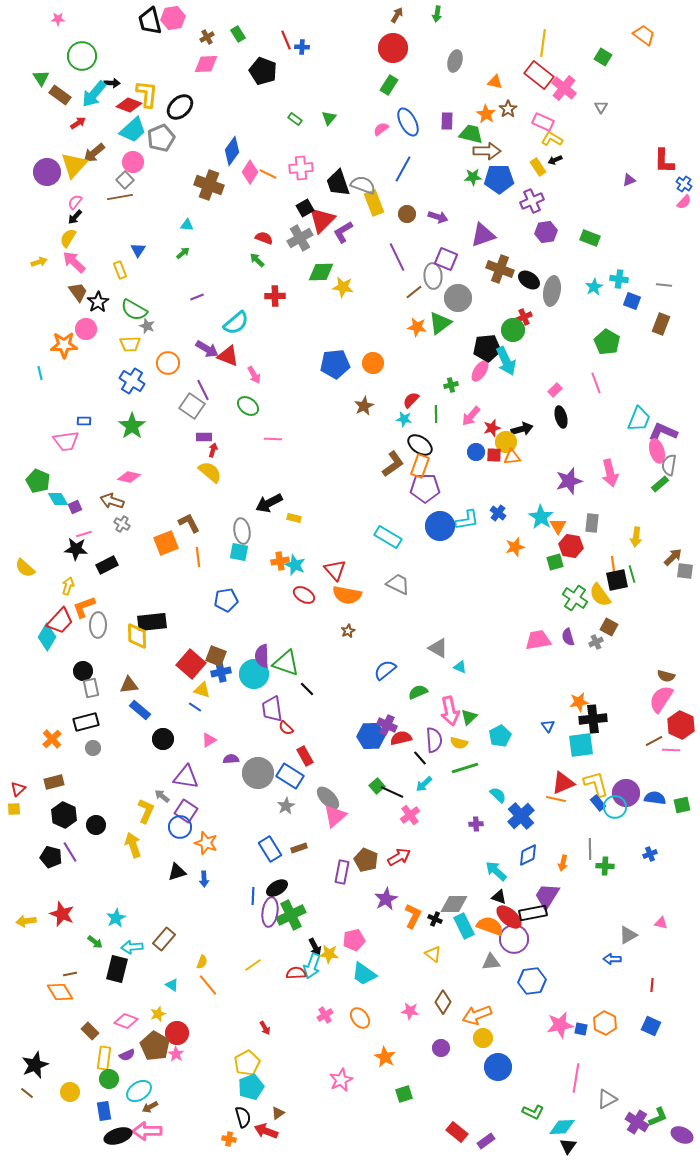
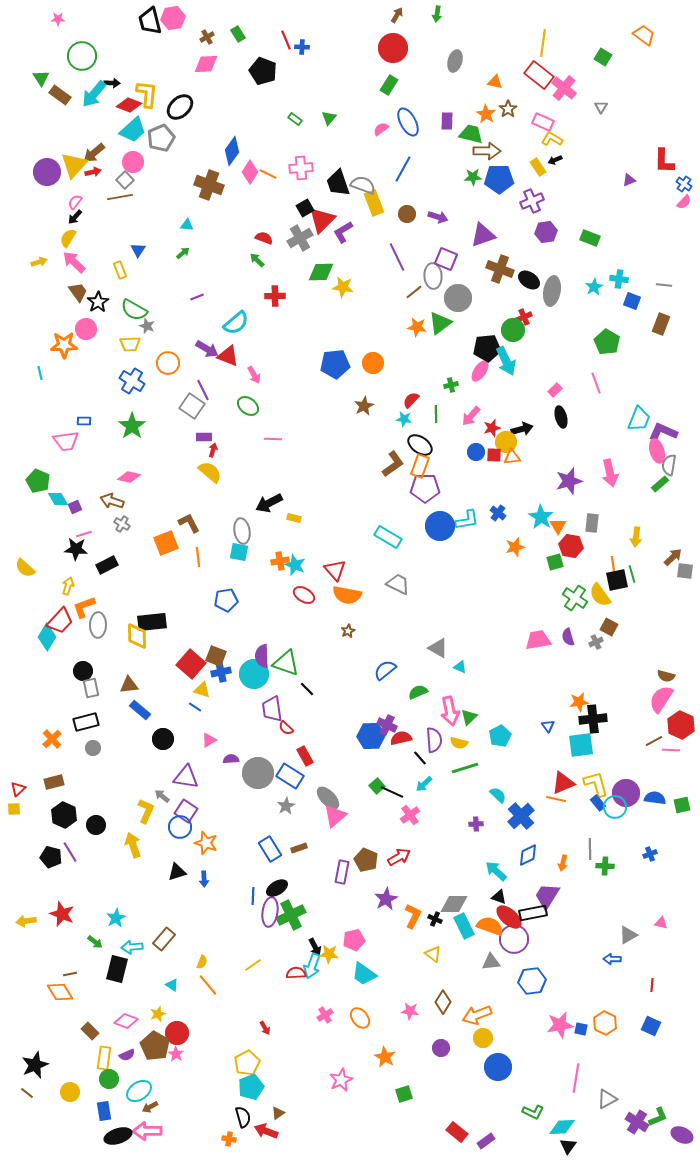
red arrow at (78, 123): moved 15 px right, 49 px down; rotated 21 degrees clockwise
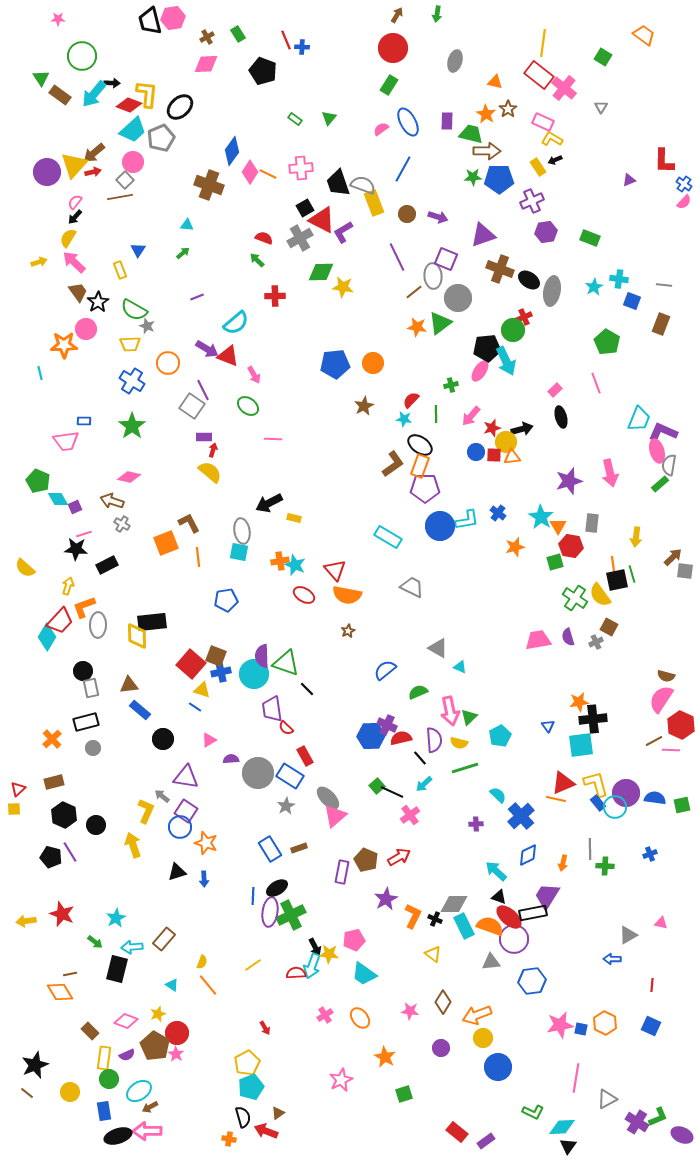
red triangle at (322, 220): rotated 48 degrees counterclockwise
gray trapezoid at (398, 584): moved 14 px right, 3 px down
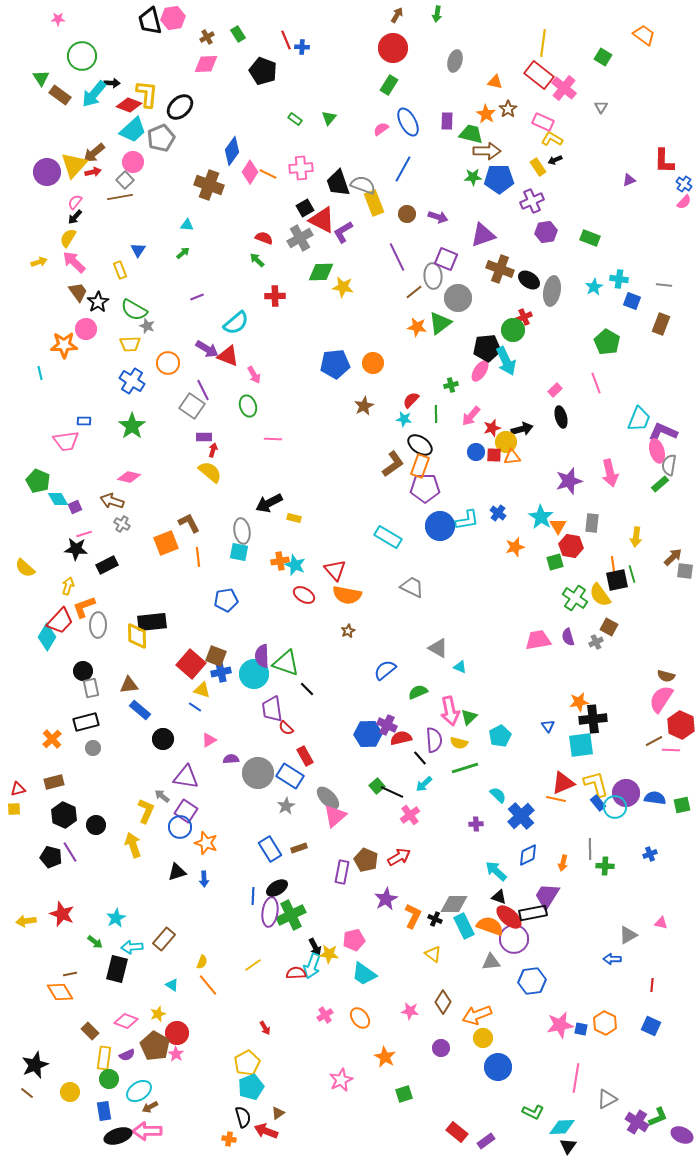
green ellipse at (248, 406): rotated 35 degrees clockwise
blue hexagon at (371, 736): moved 3 px left, 2 px up
red triangle at (18, 789): rotated 28 degrees clockwise
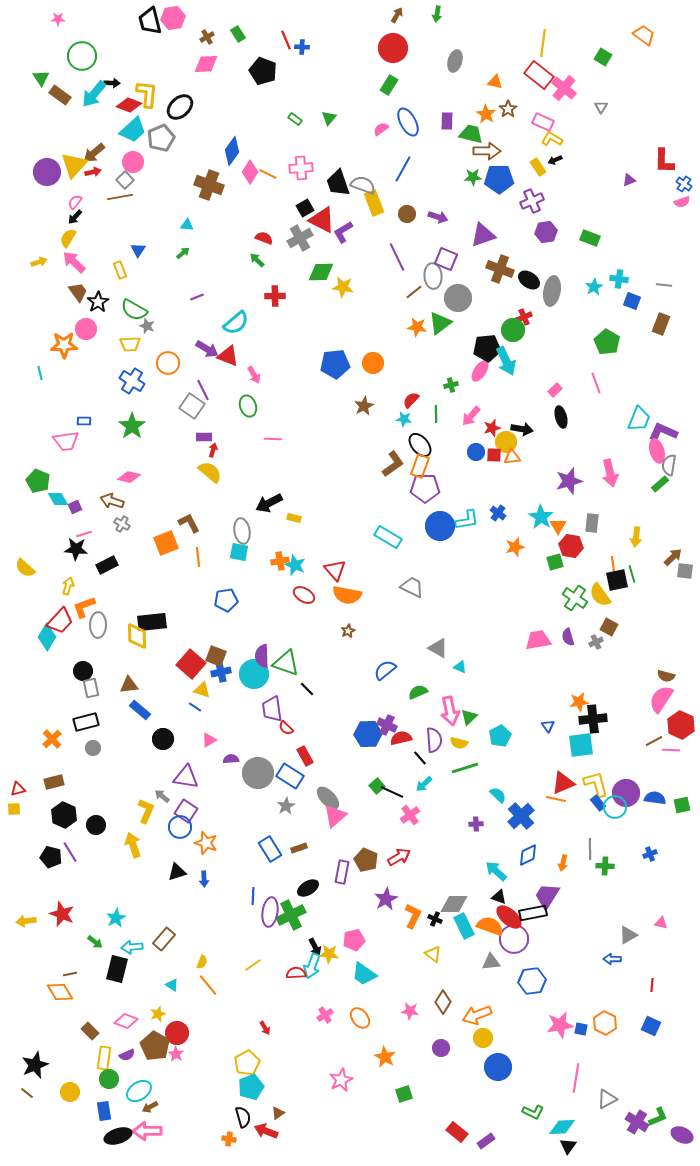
pink semicircle at (684, 202): moved 2 px left; rotated 28 degrees clockwise
black arrow at (522, 429): rotated 25 degrees clockwise
black ellipse at (420, 445): rotated 15 degrees clockwise
black ellipse at (277, 888): moved 31 px right
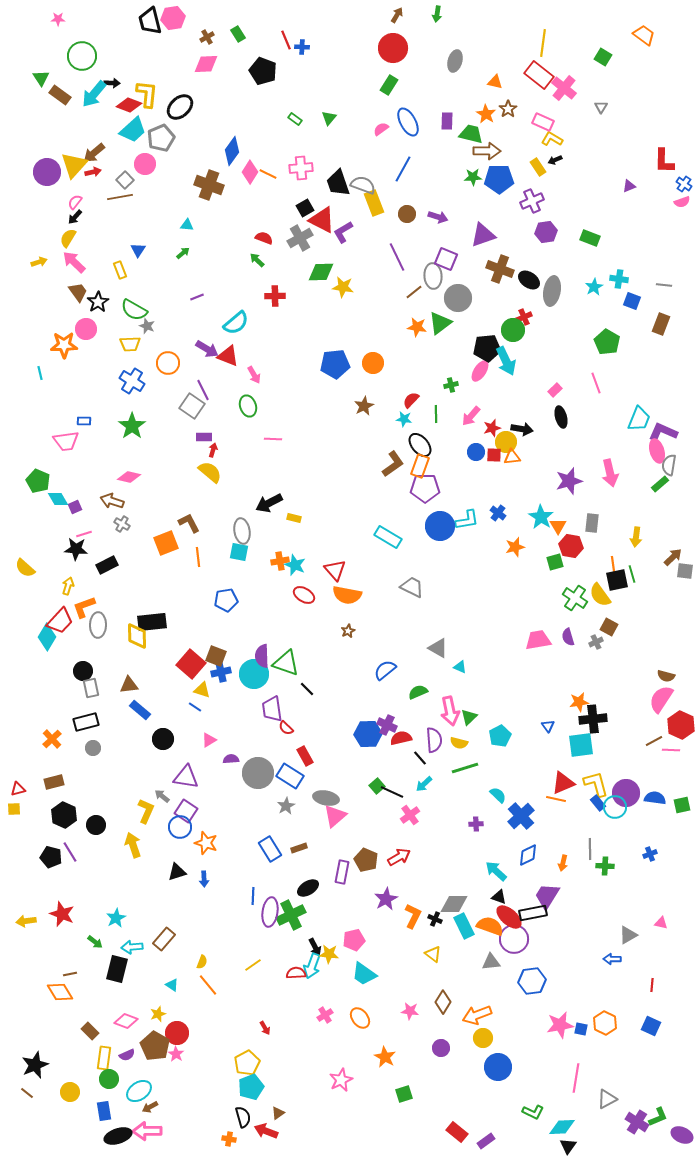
pink circle at (133, 162): moved 12 px right, 2 px down
purple triangle at (629, 180): moved 6 px down
gray ellipse at (328, 798): moved 2 px left; rotated 35 degrees counterclockwise
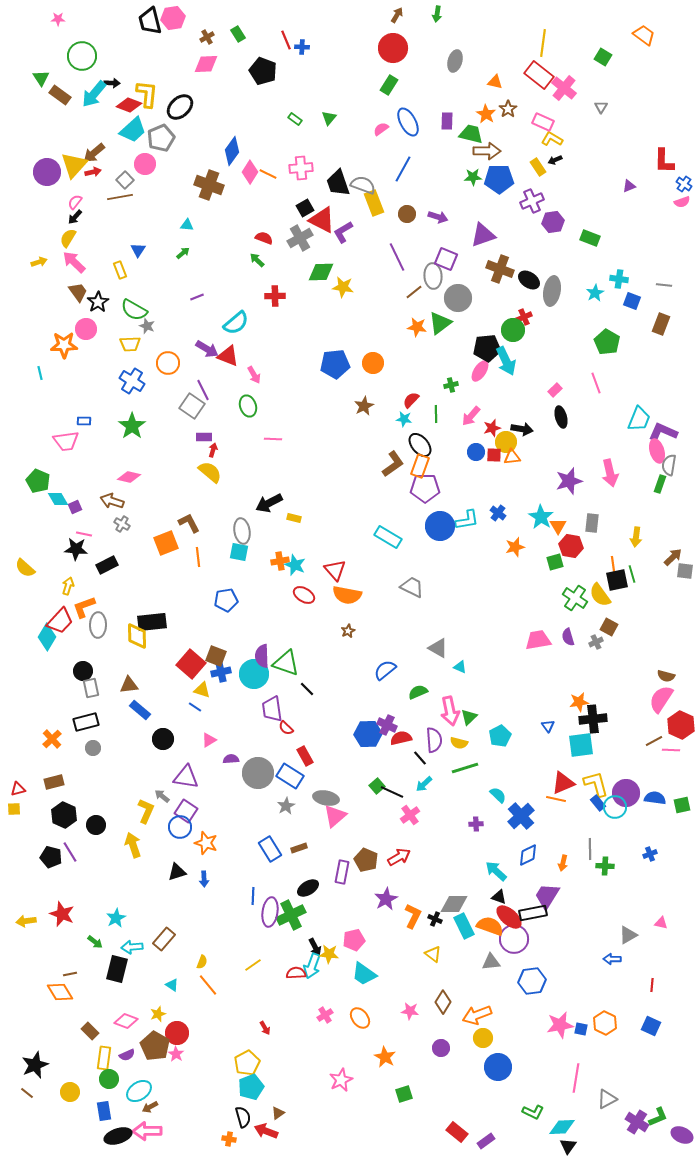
purple hexagon at (546, 232): moved 7 px right, 10 px up
cyan star at (594, 287): moved 1 px right, 6 px down
green rectangle at (660, 484): rotated 30 degrees counterclockwise
pink line at (84, 534): rotated 28 degrees clockwise
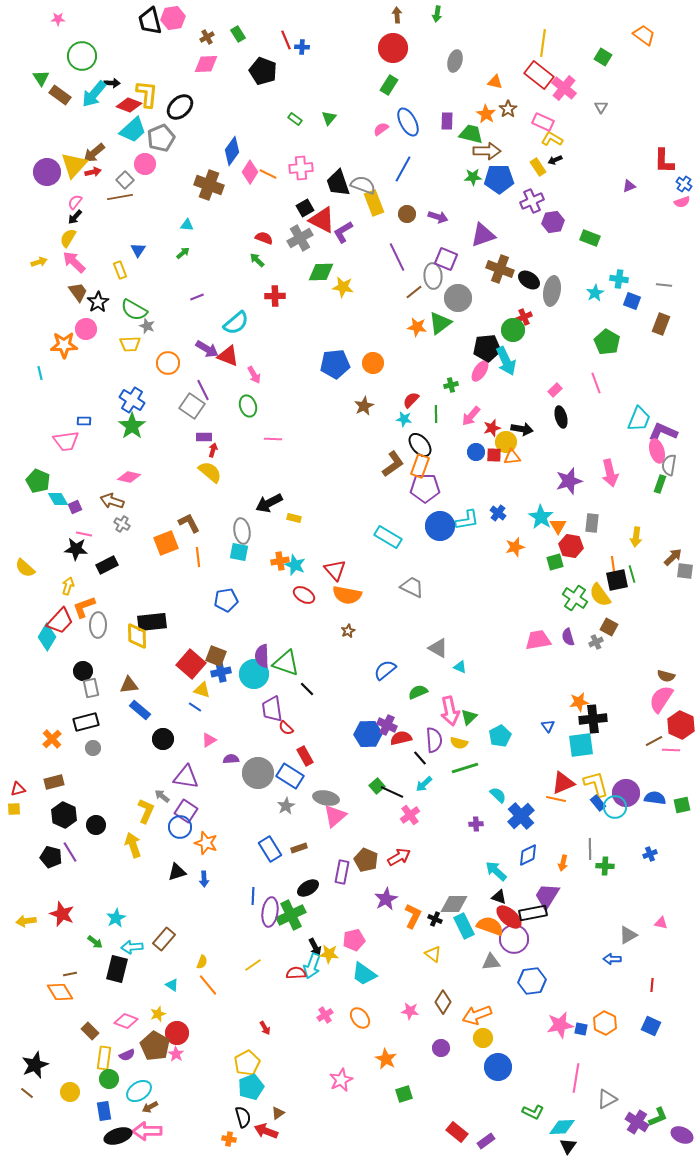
brown arrow at (397, 15): rotated 35 degrees counterclockwise
blue cross at (132, 381): moved 19 px down
orange star at (385, 1057): moved 1 px right, 2 px down
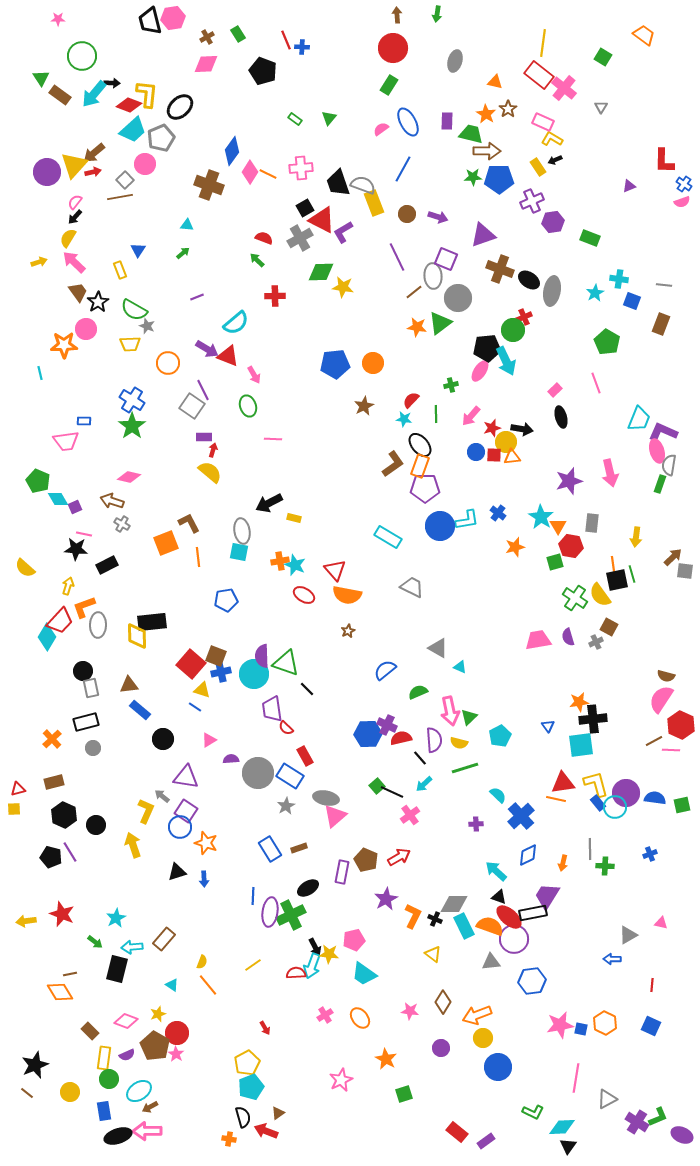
red triangle at (563, 783): rotated 15 degrees clockwise
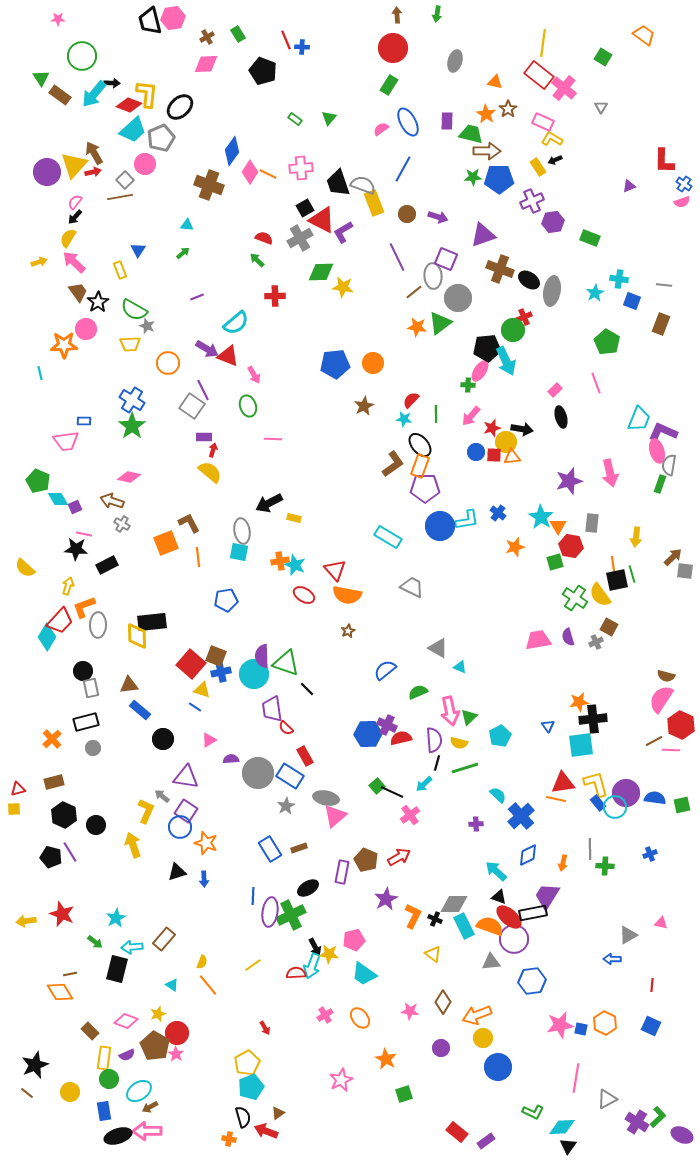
brown arrow at (94, 153): rotated 100 degrees clockwise
green cross at (451, 385): moved 17 px right; rotated 16 degrees clockwise
black line at (420, 758): moved 17 px right, 5 px down; rotated 56 degrees clockwise
green L-shape at (658, 1117): rotated 20 degrees counterclockwise
